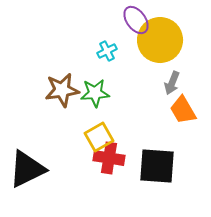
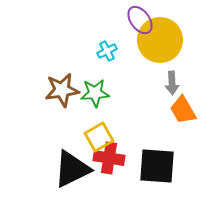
purple ellipse: moved 4 px right
gray arrow: rotated 25 degrees counterclockwise
black triangle: moved 45 px right
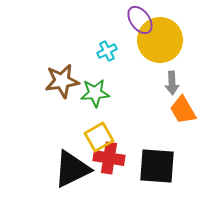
brown star: moved 9 px up
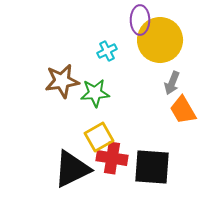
purple ellipse: rotated 36 degrees clockwise
gray arrow: rotated 25 degrees clockwise
red cross: moved 3 px right
black square: moved 5 px left, 1 px down
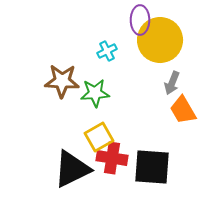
brown star: rotated 12 degrees clockwise
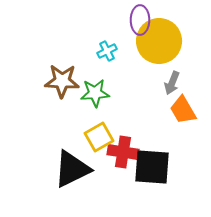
yellow circle: moved 1 px left, 1 px down
red cross: moved 11 px right, 6 px up
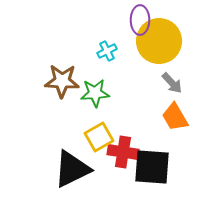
gray arrow: rotated 65 degrees counterclockwise
orange trapezoid: moved 8 px left, 7 px down
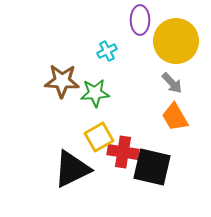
yellow circle: moved 17 px right
black square: rotated 9 degrees clockwise
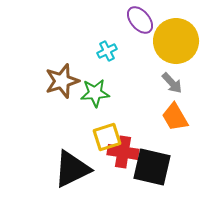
purple ellipse: rotated 40 degrees counterclockwise
brown star: rotated 20 degrees counterclockwise
yellow square: moved 8 px right; rotated 12 degrees clockwise
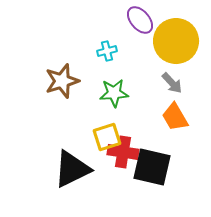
cyan cross: rotated 12 degrees clockwise
green star: moved 19 px right
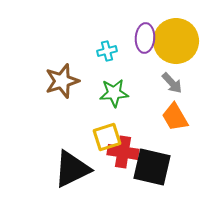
purple ellipse: moved 5 px right, 18 px down; rotated 44 degrees clockwise
